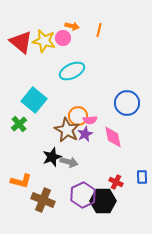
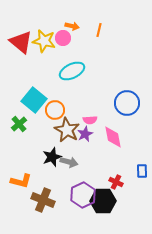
orange circle: moved 23 px left, 6 px up
blue rectangle: moved 6 px up
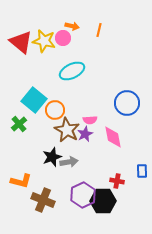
gray arrow: rotated 24 degrees counterclockwise
red cross: moved 1 px right, 1 px up; rotated 16 degrees counterclockwise
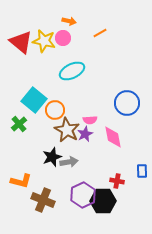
orange arrow: moved 3 px left, 5 px up
orange line: moved 1 px right, 3 px down; rotated 48 degrees clockwise
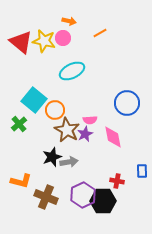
brown cross: moved 3 px right, 3 px up
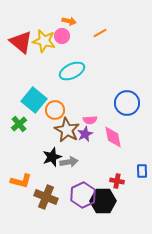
pink circle: moved 1 px left, 2 px up
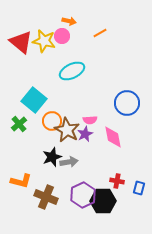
orange circle: moved 3 px left, 11 px down
blue rectangle: moved 3 px left, 17 px down; rotated 16 degrees clockwise
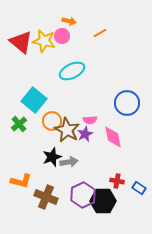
blue rectangle: rotated 72 degrees counterclockwise
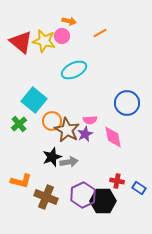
cyan ellipse: moved 2 px right, 1 px up
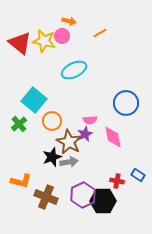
red triangle: moved 1 px left, 1 px down
blue circle: moved 1 px left
brown star: moved 2 px right, 12 px down
blue rectangle: moved 1 px left, 13 px up
